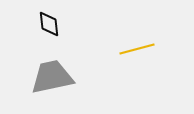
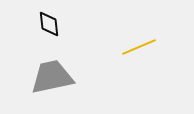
yellow line: moved 2 px right, 2 px up; rotated 8 degrees counterclockwise
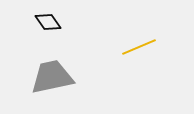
black diamond: moved 1 px left, 2 px up; rotated 28 degrees counterclockwise
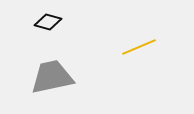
black diamond: rotated 40 degrees counterclockwise
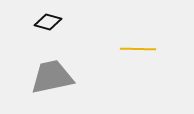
yellow line: moved 1 px left, 2 px down; rotated 24 degrees clockwise
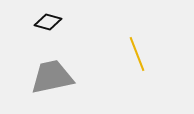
yellow line: moved 1 px left, 5 px down; rotated 68 degrees clockwise
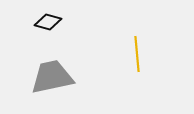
yellow line: rotated 16 degrees clockwise
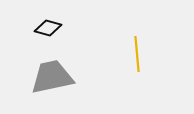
black diamond: moved 6 px down
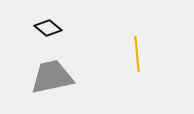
black diamond: rotated 24 degrees clockwise
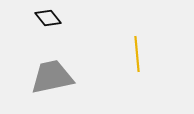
black diamond: moved 10 px up; rotated 12 degrees clockwise
